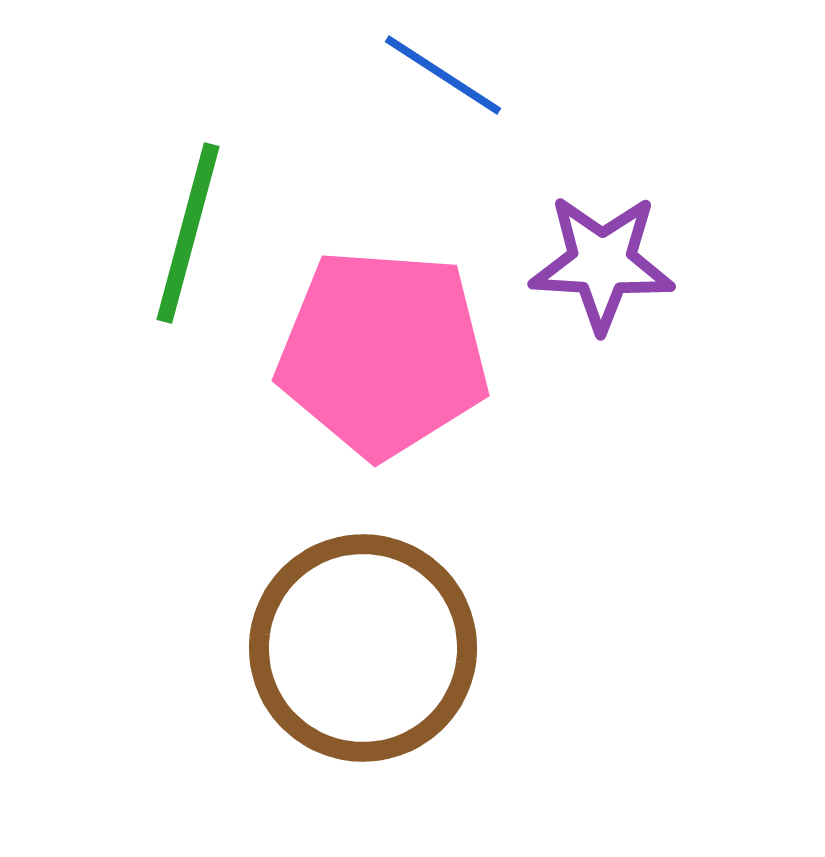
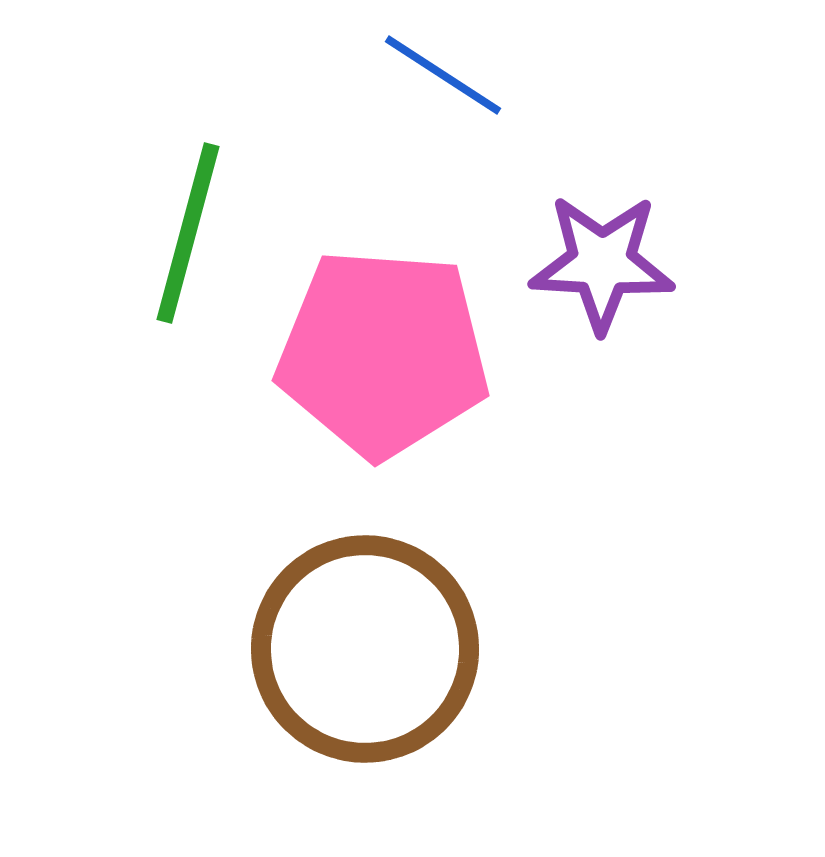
brown circle: moved 2 px right, 1 px down
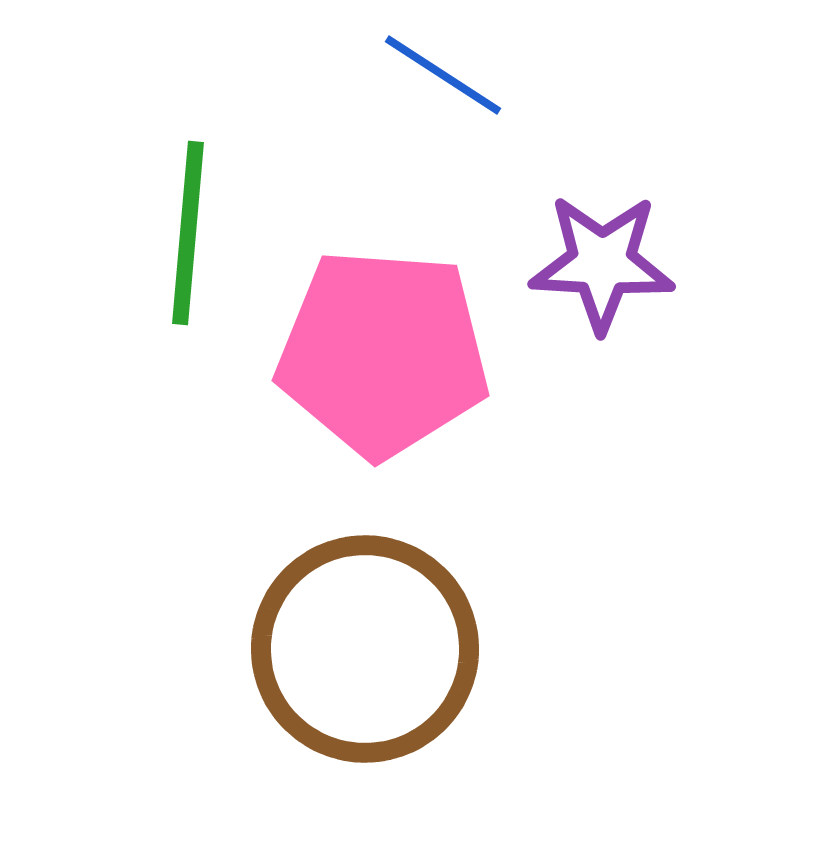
green line: rotated 10 degrees counterclockwise
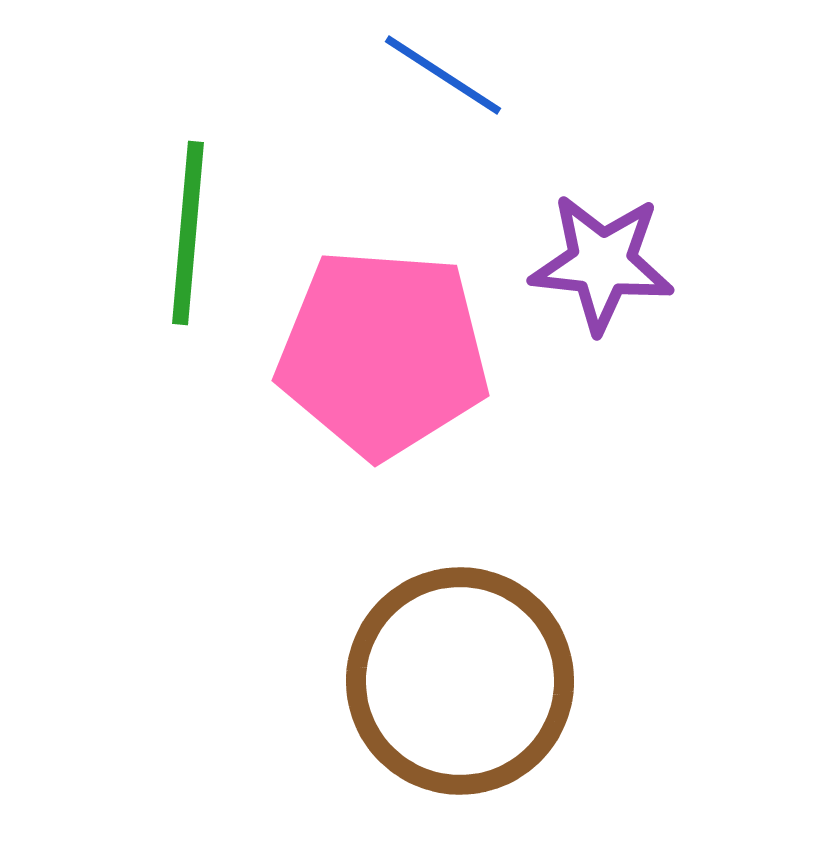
purple star: rotated 3 degrees clockwise
brown circle: moved 95 px right, 32 px down
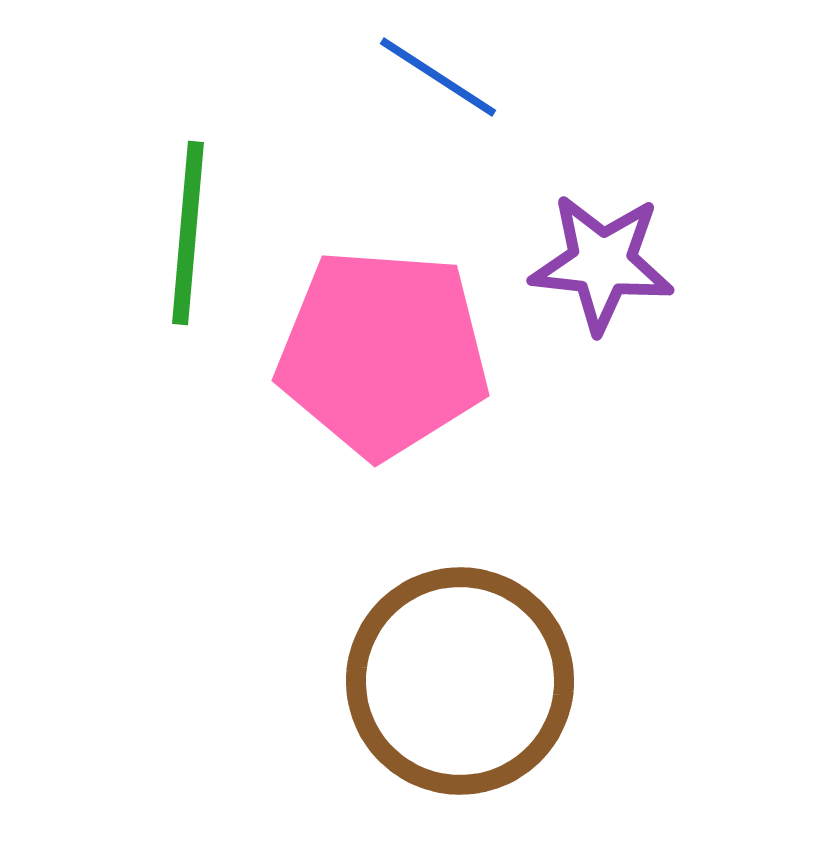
blue line: moved 5 px left, 2 px down
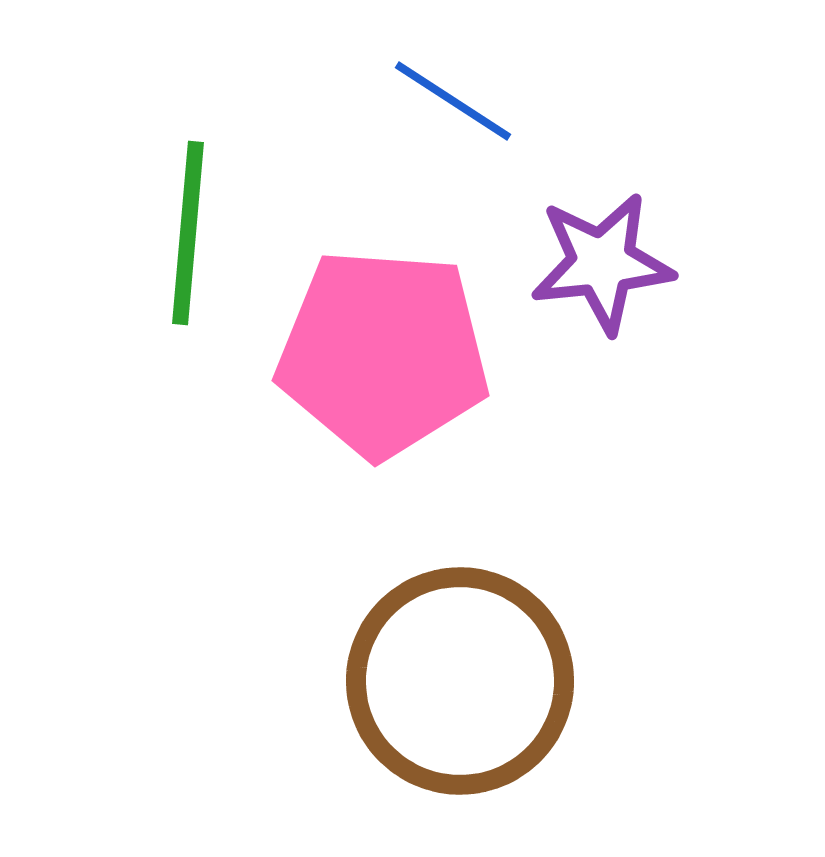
blue line: moved 15 px right, 24 px down
purple star: rotated 12 degrees counterclockwise
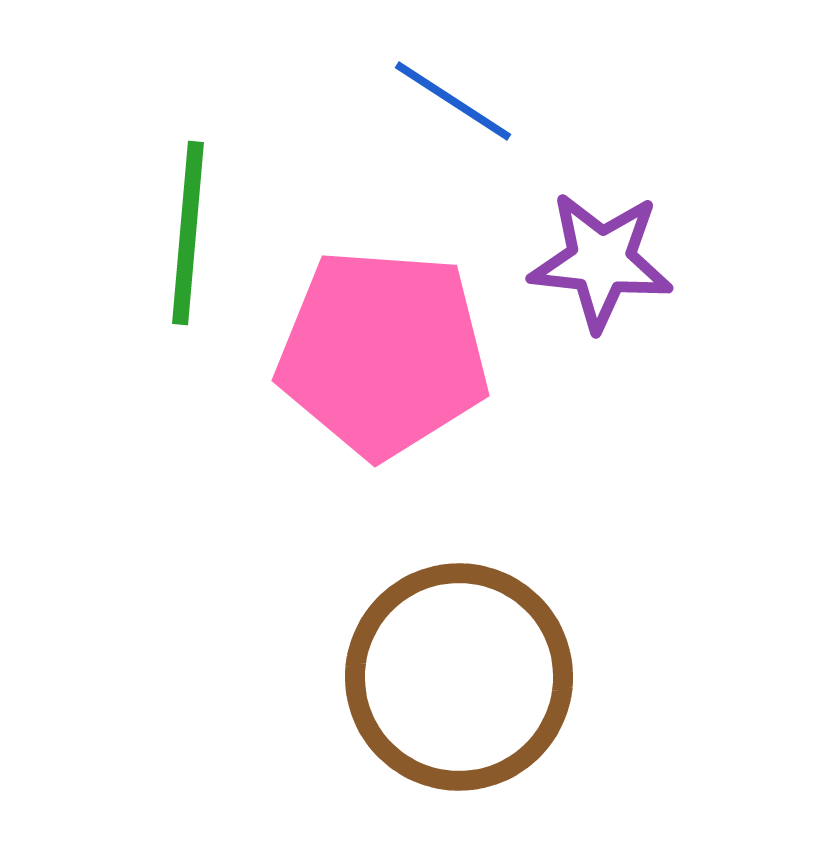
purple star: moved 1 px left, 2 px up; rotated 12 degrees clockwise
brown circle: moved 1 px left, 4 px up
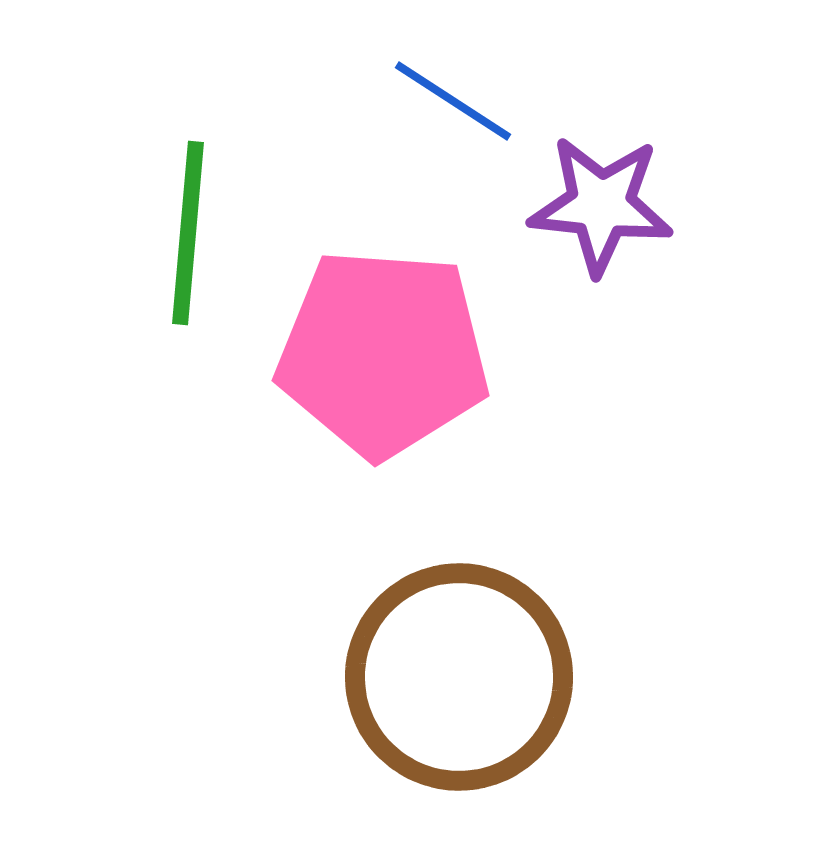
purple star: moved 56 px up
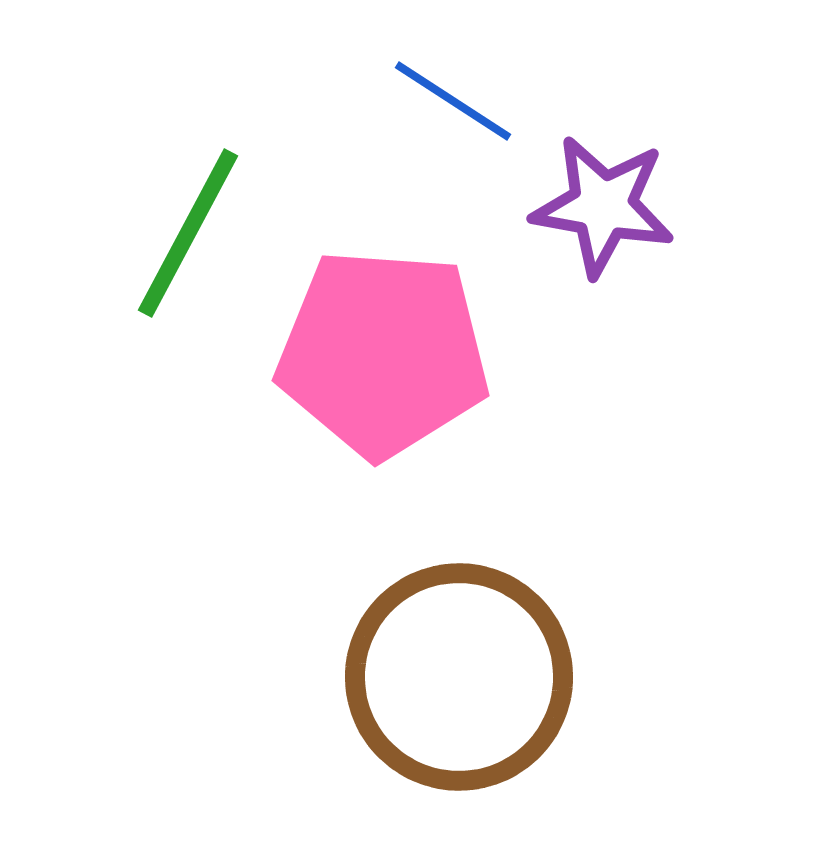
purple star: moved 2 px right, 1 px down; rotated 4 degrees clockwise
green line: rotated 23 degrees clockwise
